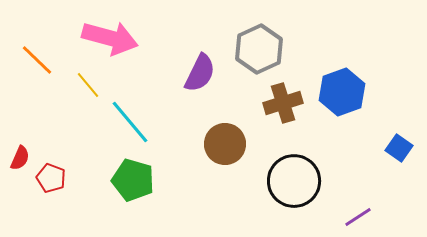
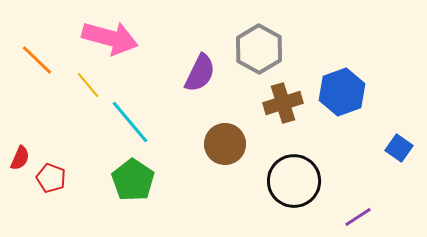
gray hexagon: rotated 6 degrees counterclockwise
green pentagon: rotated 18 degrees clockwise
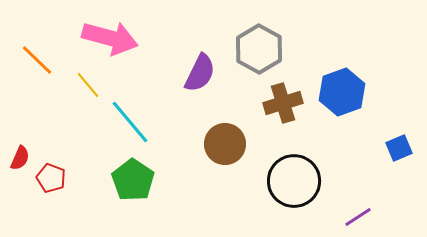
blue square: rotated 32 degrees clockwise
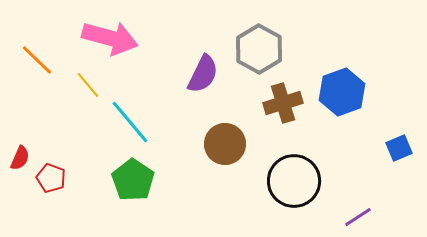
purple semicircle: moved 3 px right, 1 px down
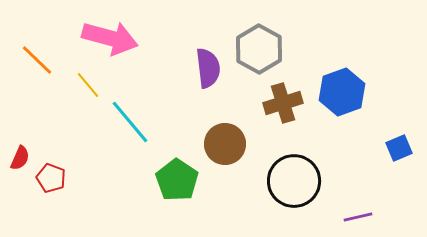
purple semicircle: moved 5 px right, 6 px up; rotated 33 degrees counterclockwise
green pentagon: moved 44 px right
purple line: rotated 20 degrees clockwise
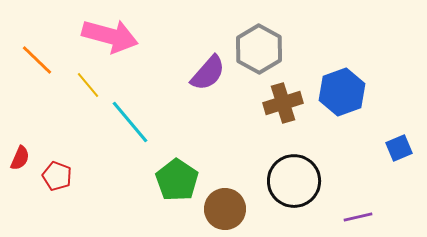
pink arrow: moved 2 px up
purple semicircle: moved 5 px down; rotated 48 degrees clockwise
brown circle: moved 65 px down
red pentagon: moved 6 px right, 2 px up
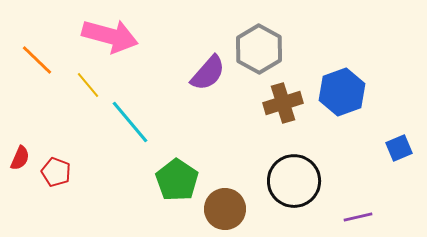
red pentagon: moved 1 px left, 4 px up
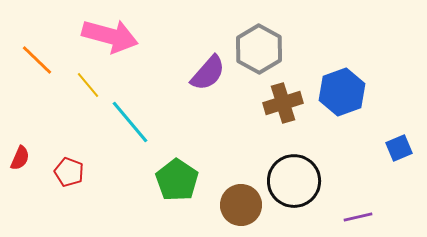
red pentagon: moved 13 px right
brown circle: moved 16 px right, 4 px up
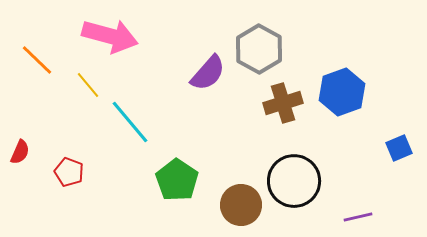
red semicircle: moved 6 px up
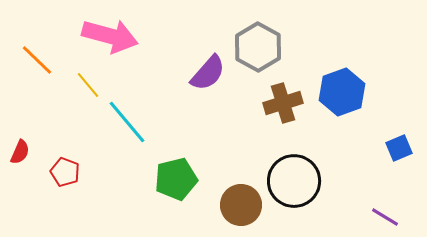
gray hexagon: moved 1 px left, 2 px up
cyan line: moved 3 px left
red pentagon: moved 4 px left
green pentagon: moved 1 px left, 1 px up; rotated 24 degrees clockwise
purple line: moved 27 px right; rotated 44 degrees clockwise
